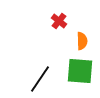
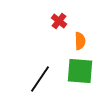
orange semicircle: moved 2 px left
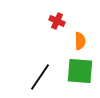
red cross: moved 2 px left; rotated 14 degrees counterclockwise
black line: moved 2 px up
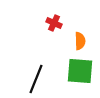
red cross: moved 3 px left, 2 px down
black line: moved 4 px left, 2 px down; rotated 12 degrees counterclockwise
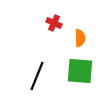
orange semicircle: moved 3 px up
black line: moved 1 px right, 3 px up
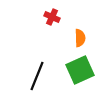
red cross: moved 2 px left, 6 px up
green square: moved 1 px up; rotated 28 degrees counterclockwise
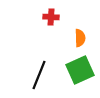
red cross: moved 1 px left; rotated 21 degrees counterclockwise
black line: moved 2 px right, 1 px up
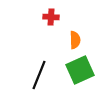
orange semicircle: moved 5 px left, 2 px down
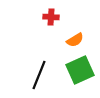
orange semicircle: rotated 60 degrees clockwise
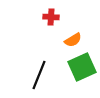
orange semicircle: moved 2 px left
green square: moved 2 px right, 3 px up
